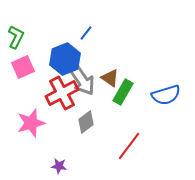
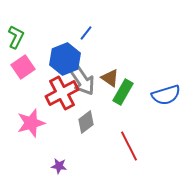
pink square: rotated 10 degrees counterclockwise
red line: rotated 64 degrees counterclockwise
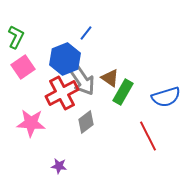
blue semicircle: moved 2 px down
pink star: rotated 20 degrees clockwise
red line: moved 19 px right, 10 px up
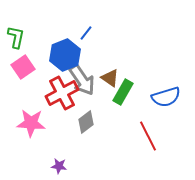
green L-shape: rotated 15 degrees counterclockwise
blue hexagon: moved 4 px up
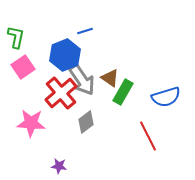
blue line: moved 1 px left, 2 px up; rotated 35 degrees clockwise
red cross: moved 1 px left; rotated 12 degrees counterclockwise
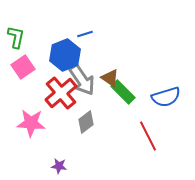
blue line: moved 3 px down
green rectangle: rotated 75 degrees counterclockwise
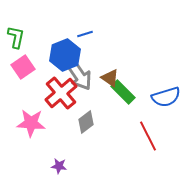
gray arrow: moved 3 px left, 5 px up
